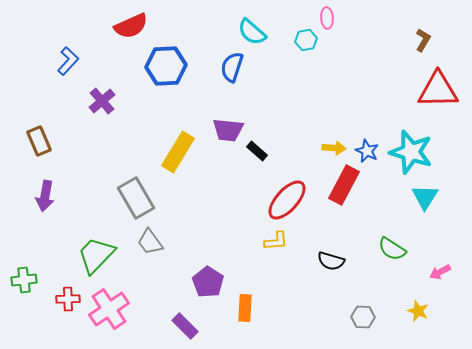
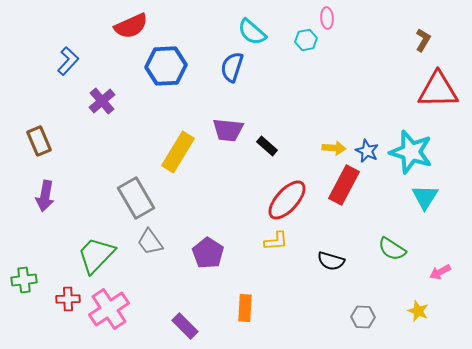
black rectangle: moved 10 px right, 5 px up
purple pentagon: moved 29 px up
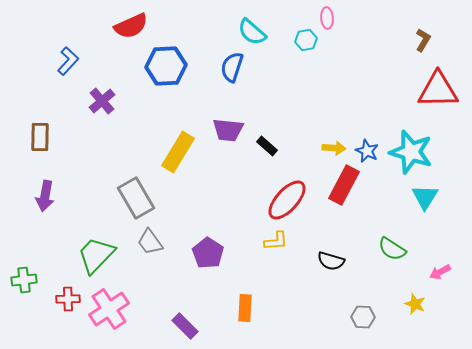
brown rectangle: moved 1 px right, 4 px up; rotated 24 degrees clockwise
yellow star: moved 3 px left, 7 px up
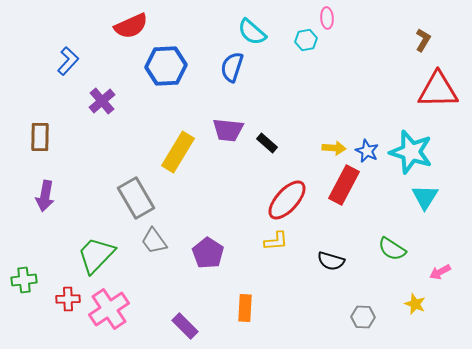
black rectangle: moved 3 px up
gray trapezoid: moved 4 px right, 1 px up
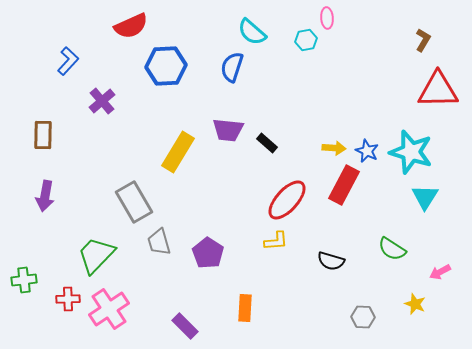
brown rectangle: moved 3 px right, 2 px up
gray rectangle: moved 2 px left, 4 px down
gray trapezoid: moved 5 px right, 1 px down; rotated 20 degrees clockwise
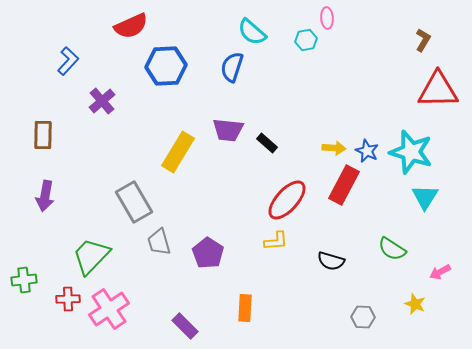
green trapezoid: moved 5 px left, 1 px down
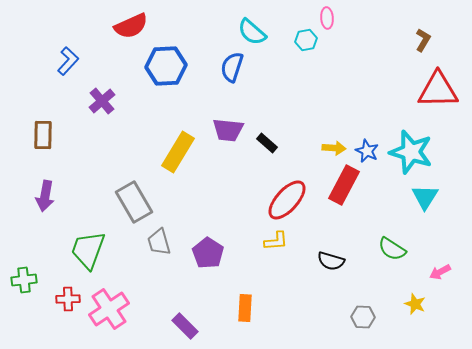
green trapezoid: moved 3 px left, 6 px up; rotated 24 degrees counterclockwise
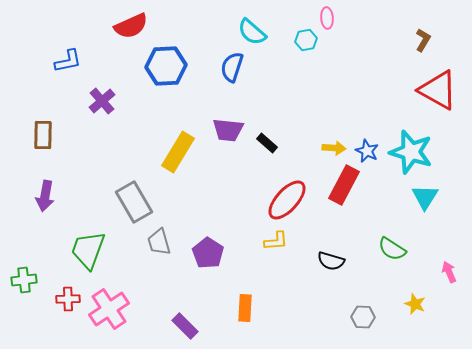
blue L-shape: rotated 36 degrees clockwise
red triangle: rotated 30 degrees clockwise
pink arrow: moved 9 px right; rotated 95 degrees clockwise
